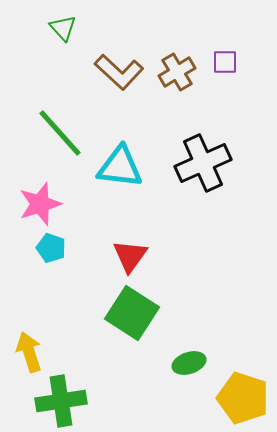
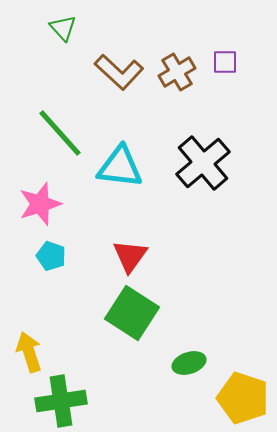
black cross: rotated 16 degrees counterclockwise
cyan pentagon: moved 8 px down
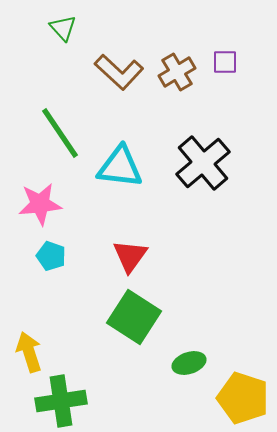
green line: rotated 8 degrees clockwise
pink star: rotated 12 degrees clockwise
green square: moved 2 px right, 4 px down
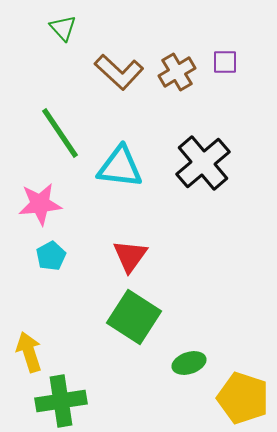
cyan pentagon: rotated 24 degrees clockwise
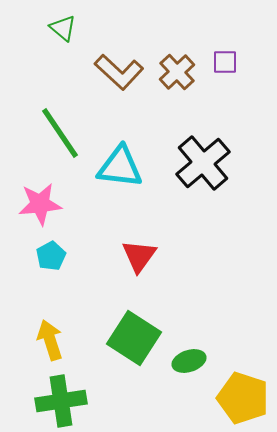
green triangle: rotated 8 degrees counterclockwise
brown cross: rotated 12 degrees counterclockwise
red triangle: moved 9 px right
green square: moved 21 px down
yellow arrow: moved 21 px right, 12 px up
green ellipse: moved 2 px up
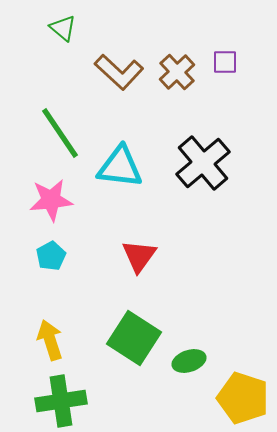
pink star: moved 11 px right, 4 px up
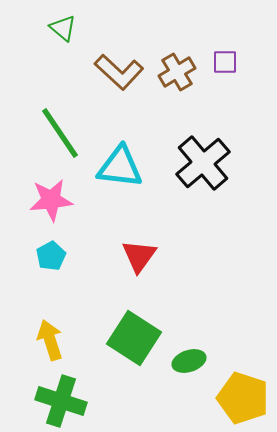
brown cross: rotated 12 degrees clockwise
green cross: rotated 27 degrees clockwise
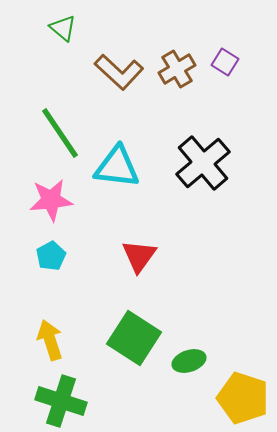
purple square: rotated 32 degrees clockwise
brown cross: moved 3 px up
cyan triangle: moved 3 px left
